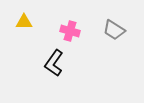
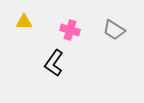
pink cross: moved 1 px up
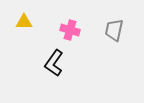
gray trapezoid: rotated 70 degrees clockwise
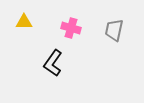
pink cross: moved 1 px right, 2 px up
black L-shape: moved 1 px left
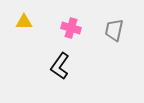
black L-shape: moved 7 px right, 3 px down
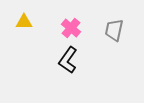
pink cross: rotated 24 degrees clockwise
black L-shape: moved 8 px right, 6 px up
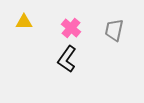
black L-shape: moved 1 px left, 1 px up
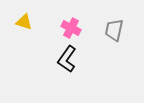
yellow triangle: rotated 18 degrees clockwise
pink cross: rotated 12 degrees counterclockwise
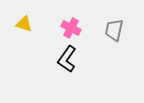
yellow triangle: moved 2 px down
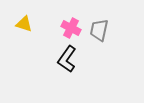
gray trapezoid: moved 15 px left
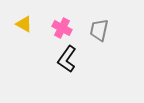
yellow triangle: rotated 12 degrees clockwise
pink cross: moved 9 px left
